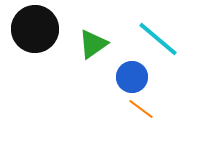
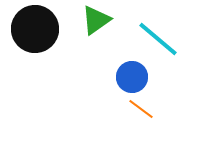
green triangle: moved 3 px right, 24 px up
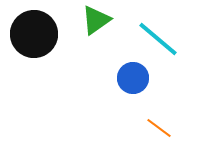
black circle: moved 1 px left, 5 px down
blue circle: moved 1 px right, 1 px down
orange line: moved 18 px right, 19 px down
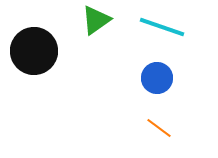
black circle: moved 17 px down
cyan line: moved 4 px right, 12 px up; rotated 21 degrees counterclockwise
blue circle: moved 24 px right
